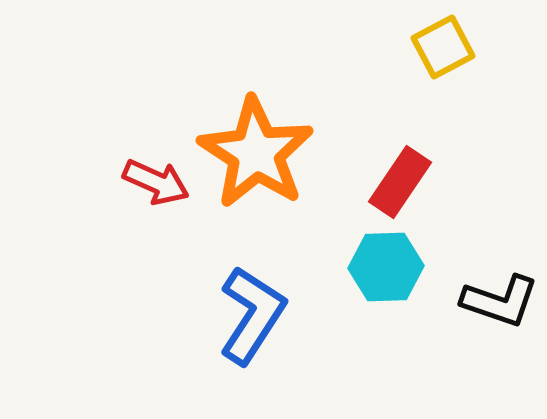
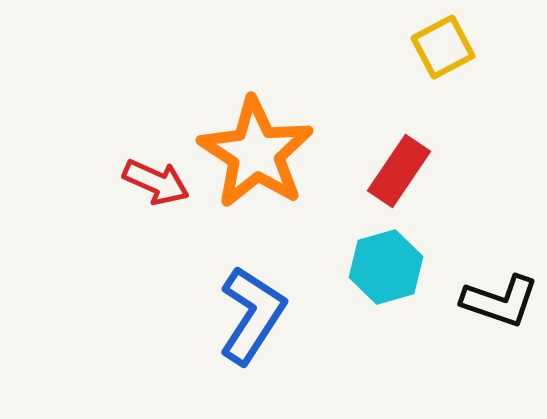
red rectangle: moved 1 px left, 11 px up
cyan hexagon: rotated 14 degrees counterclockwise
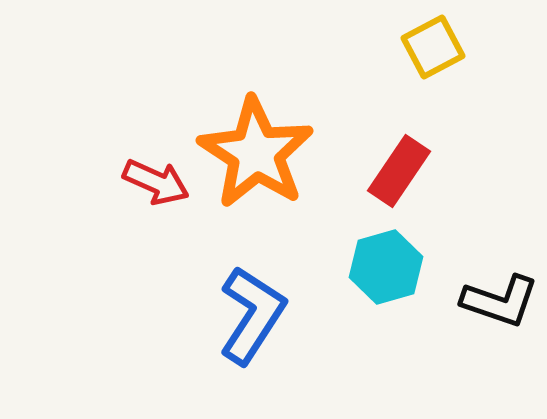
yellow square: moved 10 px left
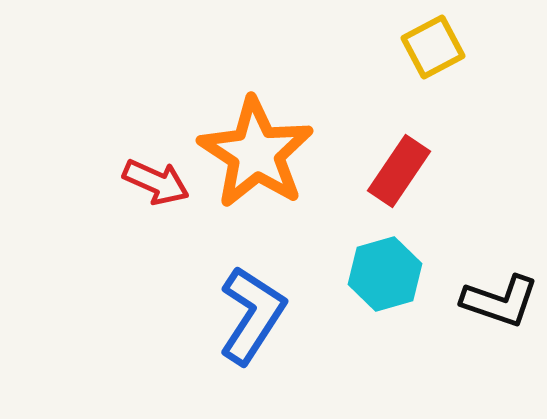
cyan hexagon: moved 1 px left, 7 px down
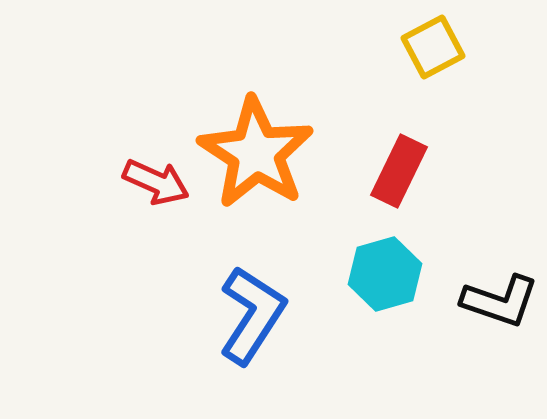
red rectangle: rotated 8 degrees counterclockwise
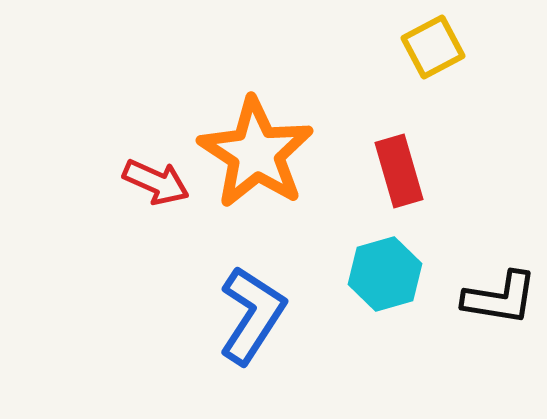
red rectangle: rotated 42 degrees counterclockwise
black L-shape: moved 3 px up; rotated 10 degrees counterclockwise
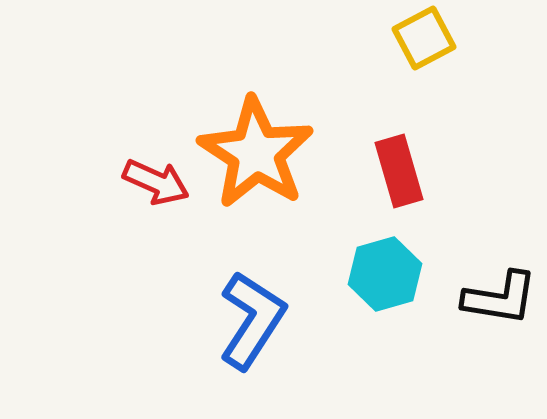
yellow square: moved 9 px left, 9 px up
blue L-shape: moved 5 px down
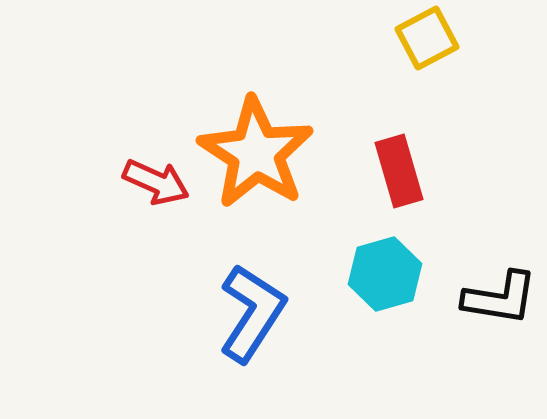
yellow square: moved 3 px right
blue L-shape: moved 7 px up
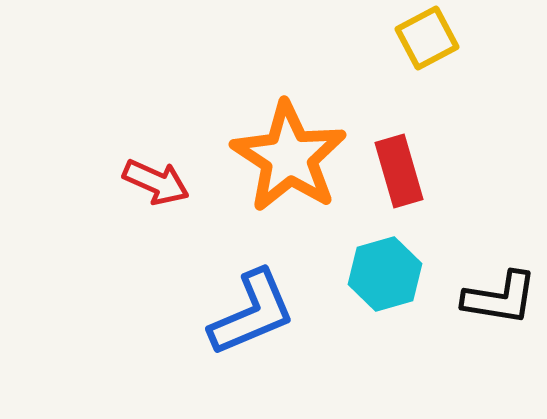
orange star: moved 33 px right, 4 px down
blue L-shape: rotated 34 degrees clockwise
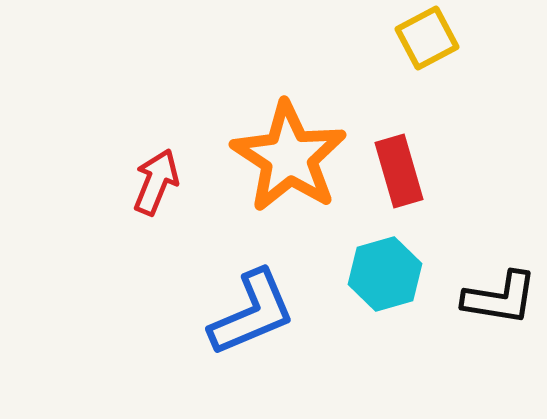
red arrow: rotated 92 degrees counterclockwise
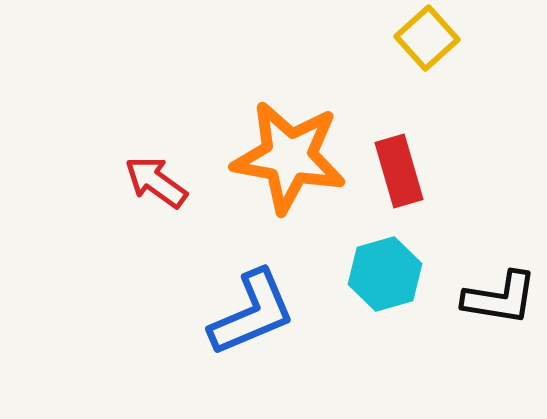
yellow square: rotated 14 degrees counterclockwise
orange star: rotated 23 degrees counterclockwise
red arrow: rotated 76 degrees counterclockwise
